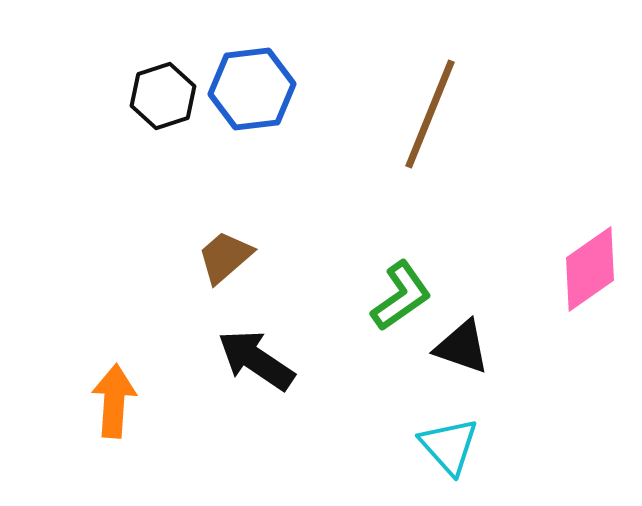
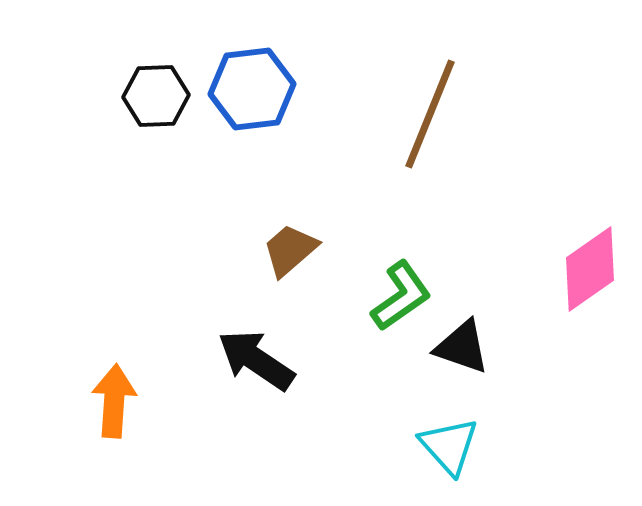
black hexagon: moved 7 px left; rotated 16 degrees clockwise
brown trapezoid: moved 65 px right, 7 px up
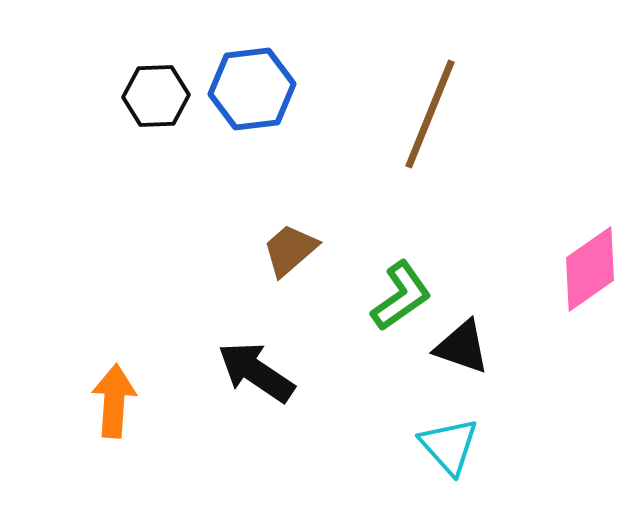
black arrow: moved 12 px down
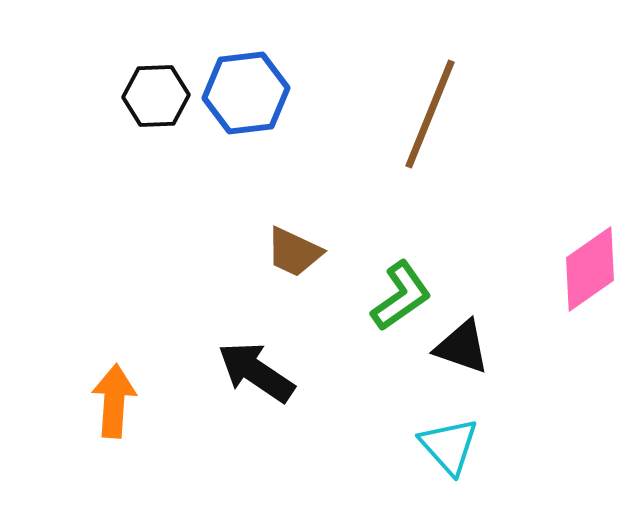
blue hexagon: moved 6 px left, 4 px down
brown trapezoid: moved 4 px right, 2 px down; rotated 114 degrees counterclockwise
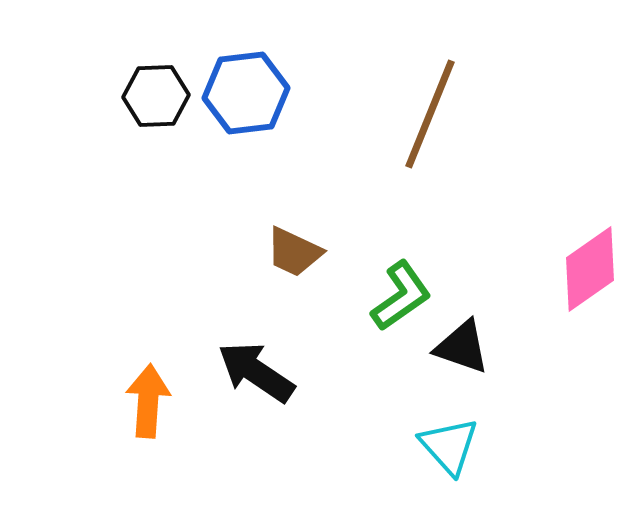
orange arrow: moved 34 px right
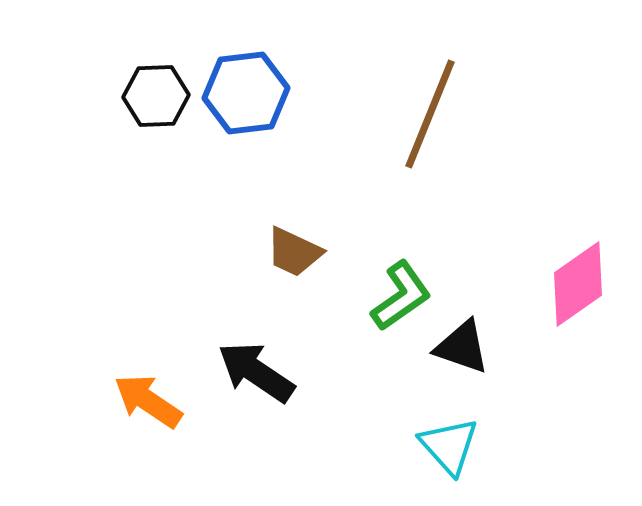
pink diamond: moved 12 px left, 15 px down
orange arrow: rotated 60 degrees counterclockwise
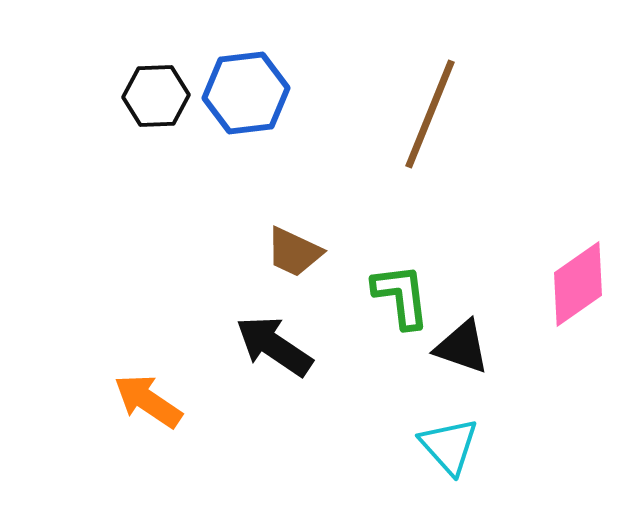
green L-shape: rotated 62 degrees counterclockwise
black arrow: moved 18 px right, 26 px up
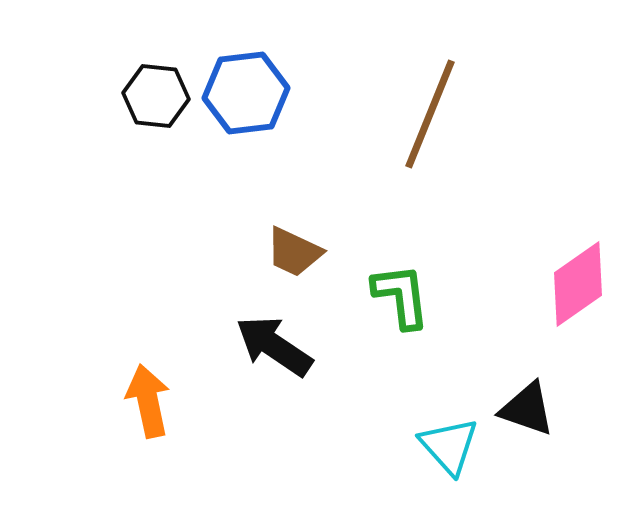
black hexagon: rotated 8 degrees clockwise
black triangle: moved 65 px right, 62 px down
orange arrow: rotated 44 degrees clockwise
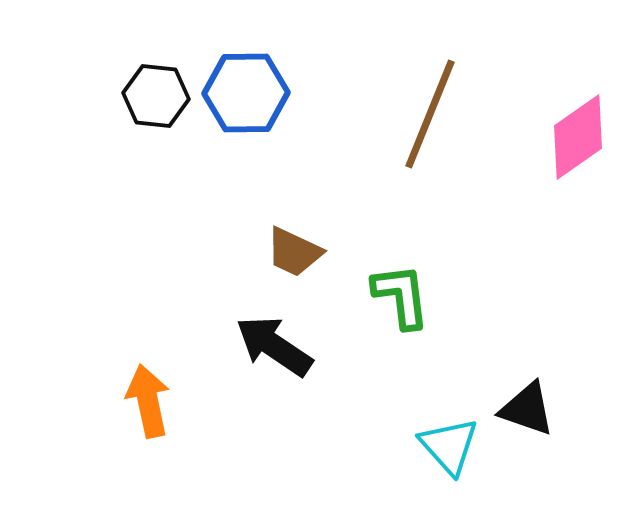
blue hexagon: rotated 6 degrees clockwise
pink diamond: moved 147 px up
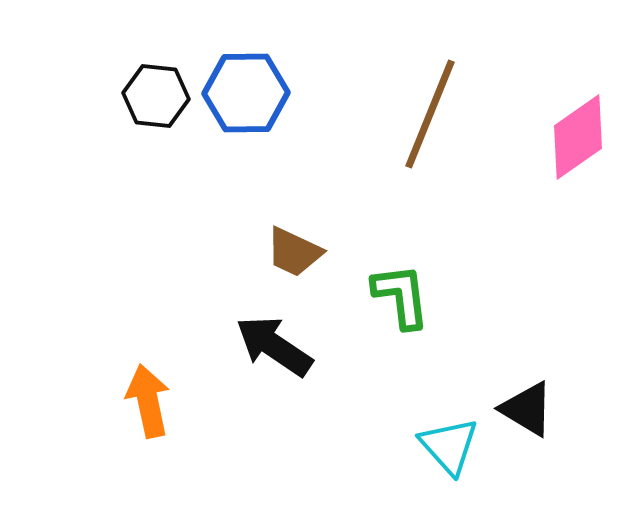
black triangle: rotated 12 degrees clockwise
